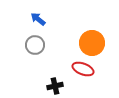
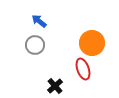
blue arrow: moved 1 px right, 2 px down
red ellipse: rotated 50 degrees clockwise
black cross: rotated 28 degrees counterclockwise
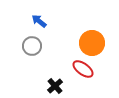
gray circle: moved 3 px left, 1 px down
red ellipse: rotated 35 degrees counterclockwise
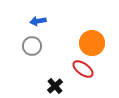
blue arrow: moved 1 px left; rotated 49 degrees counterclockwise
